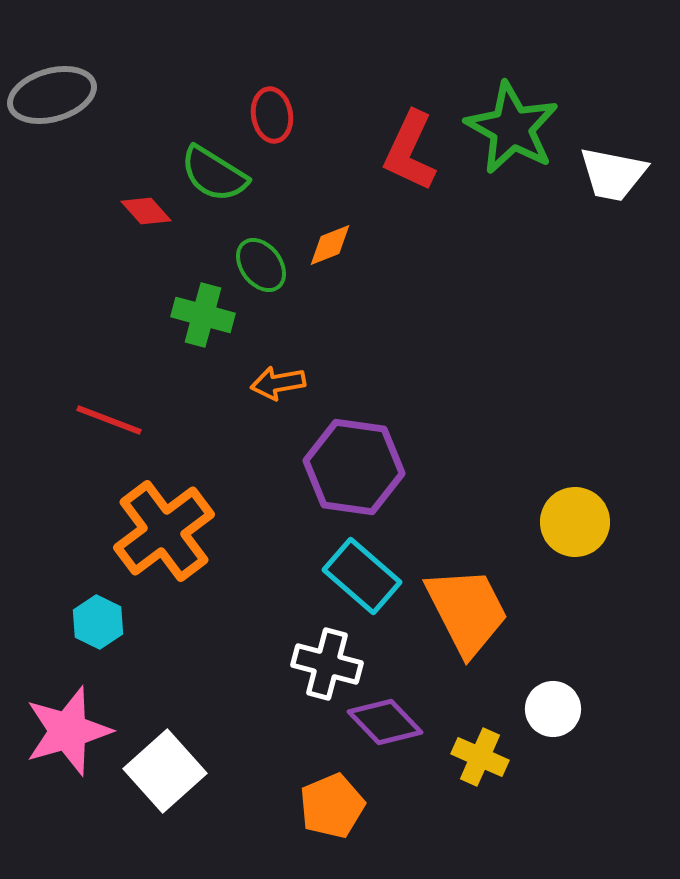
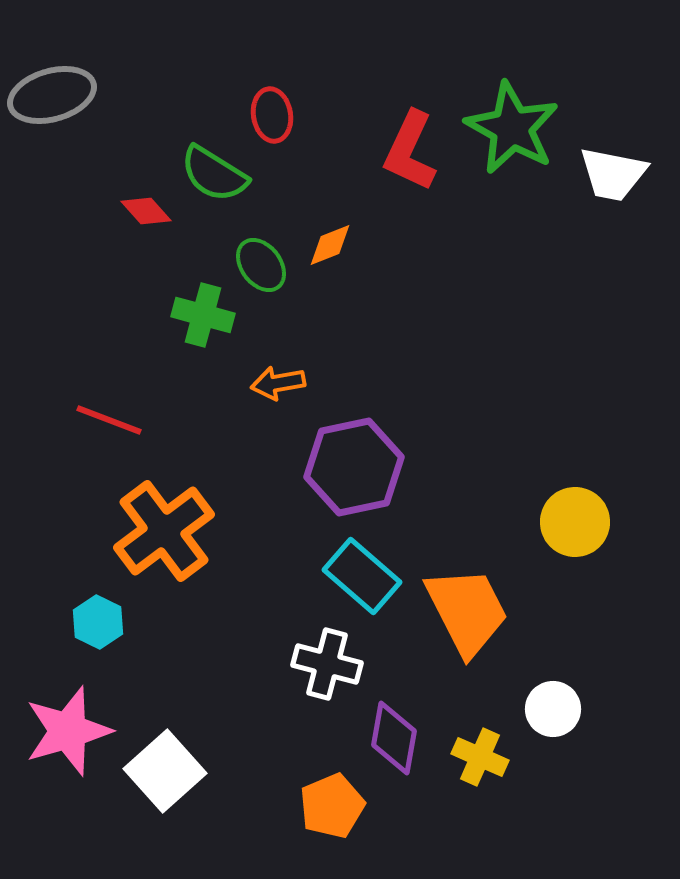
purple hexagon: rotated 20 degrees counterclockwise
purple diamond: moved 9 px right, 16 px down; rotated 54 degrees clockwise
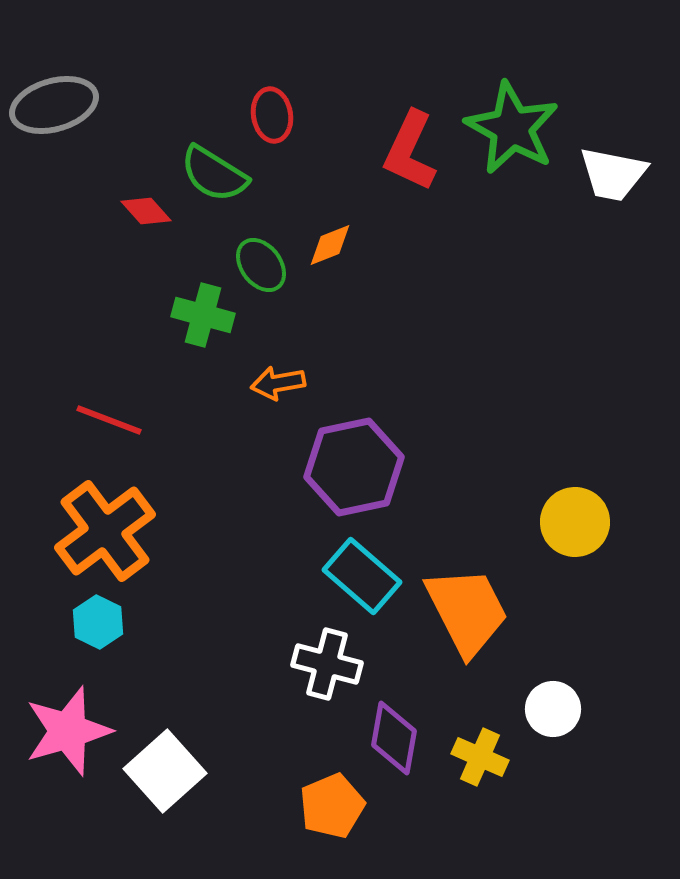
gray ellipse: moved 2 px right, 10 px down
orange cross: moved 59 px left
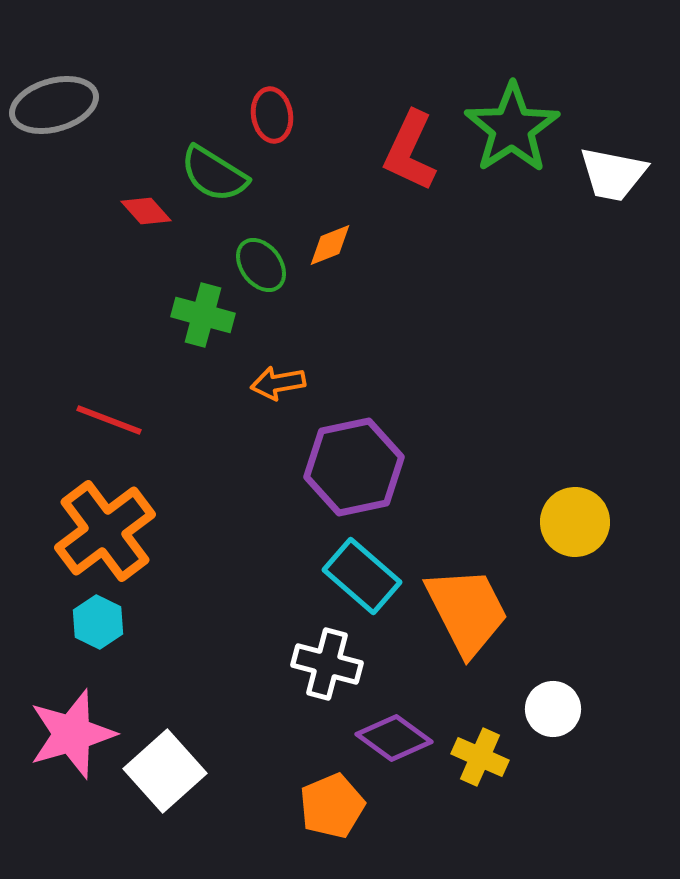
green star: rotated 10 degrees clockwise
pink star: moved 4 px right, 3 px down
purple diamond: rotated 64 degrees counterclockwise
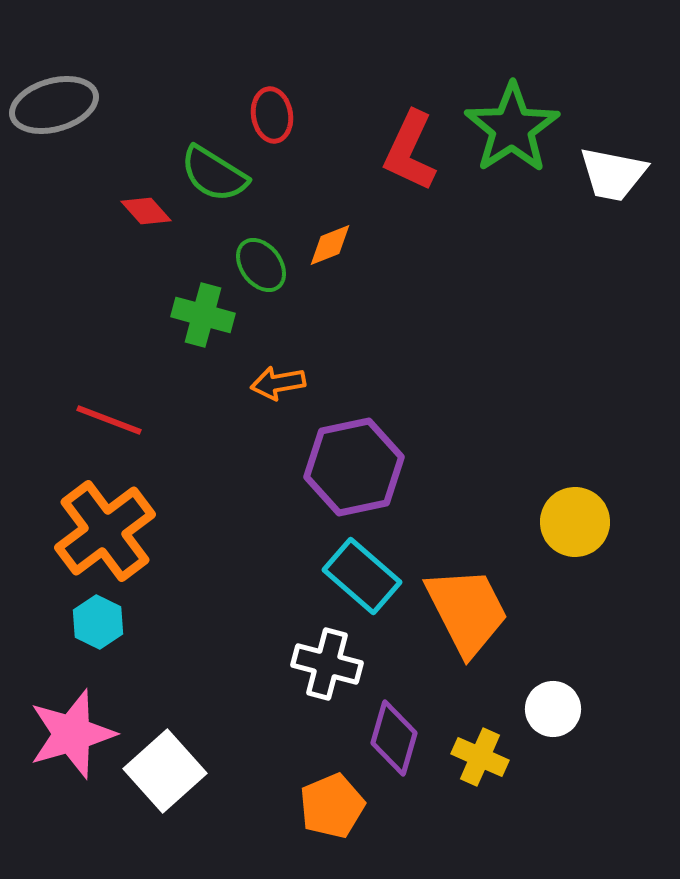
purple diamond: rotated 70 degrees clockwise
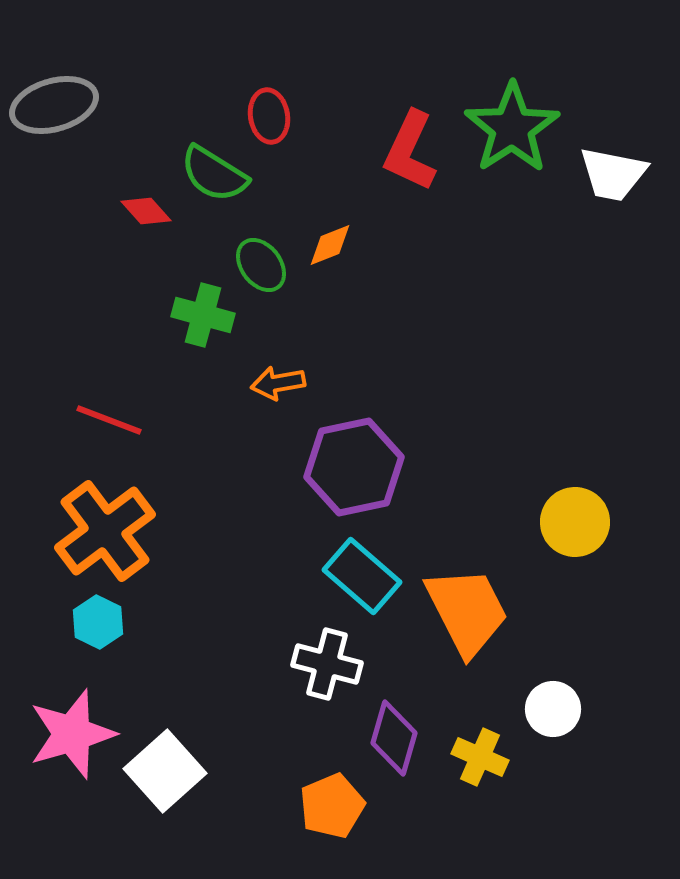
red ellipse: moved 3 px left, 1 px down
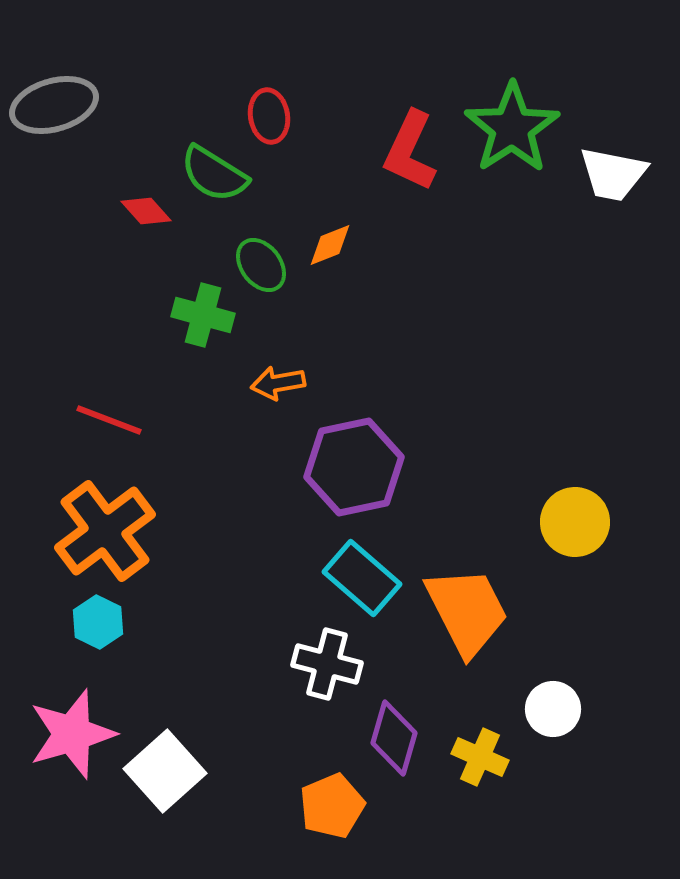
cyan rectangle: moved 2 px down
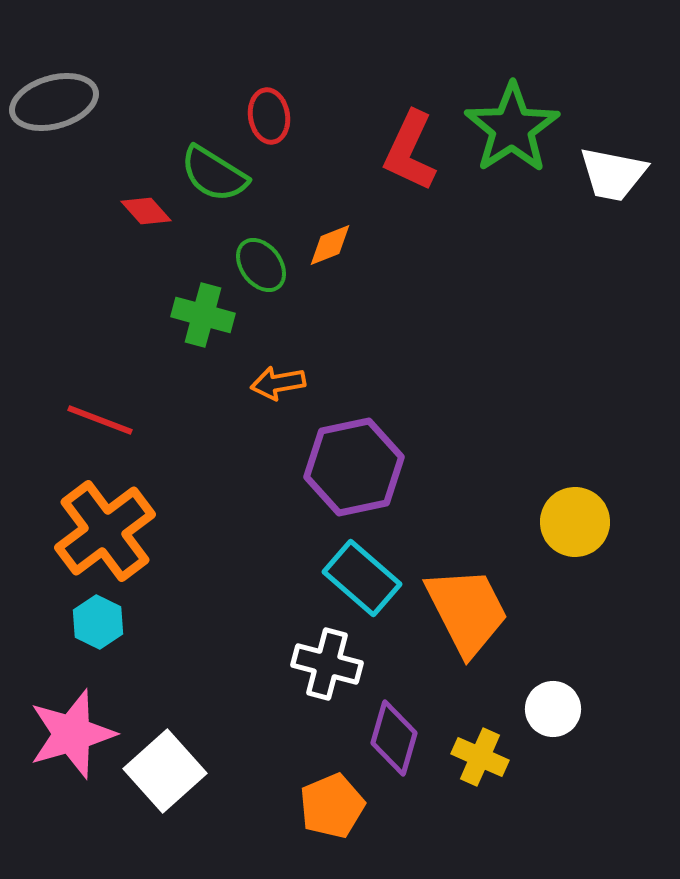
gray ellipse: moved 3 px up
red line: moved 9 px left
